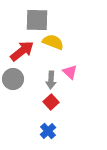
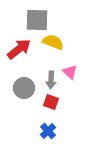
red arrow: moved 3 px left, 2 px up
gray circle: moved 11 px right, 9 px down
red square: rotated 28 degrees counterclockwise
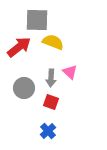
red arrow: moved 2 px up
gray arrow: moved 2 px up
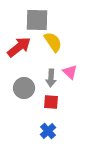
yellow semicircle: rotated 35 degrees clockwise
red square: rotated 14 degrees counterclockwise
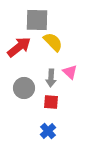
yellow semicircle: rotated 10 degrees counterclockwise
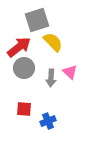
gray square: rotated 20 degrees counterclockwise
gray circle: moved 20 px up
red square: moved 27 px left, 7 px down
blue cross: moved 10 px up; rotated 21 degrees clockwise
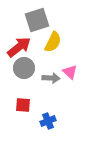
yellow semicircle: rotated 70 degrees clockwise
gray arrow: rotated 90 degrees counterclockwise
red square: moved 1 px left, 4 px up
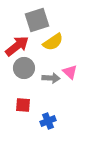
yellow semicircle: rotated 30 degrees clockwise
red arrow: moved 2 px left, 1 px up
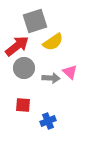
gray square: moved 2 px left, 1 px down
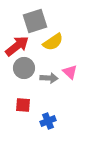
gray arrow: moved 2 px left
